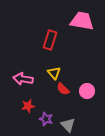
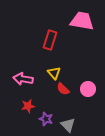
pink circle: moved 1 px right, 2 px up
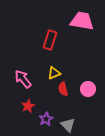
yellow triangle: rotated 48 degrees clockwise
pink arrow: rotated 42 degrees clockwise
red semicircle: rotated 32 degrees clockwise
red star: rotated 16 degrees counterclockwise
purple star: rotated 24 degrees clockwise
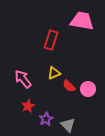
red rectangle: moved 1 px right
red semicircle: moved 6 px right, 3 px up; rotated 32 degrees counterclockwise
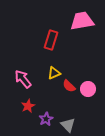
pink trapezoid: rotated 20 degrees counterclockwise
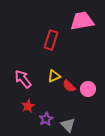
yellow triangle: moved 3 px down
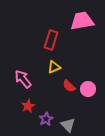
yellow triangle: moved 9 px up
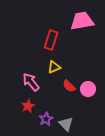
pink arrow: moved 8 px right, 3 px down
gray triangle: moved 2 px left, 1 px up
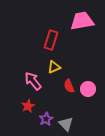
pink arrow: moved 2 px right, 1 px up
red semicircle: rotated 24 degrees clockwise
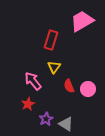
pink trapezoid: rotated 20 degrees counterclockwise
yellow triangle: rotated 32 degrees counterclockwise
red star: moved 2 px up
gray triangle: rotated 14 degrees counterclockwise
